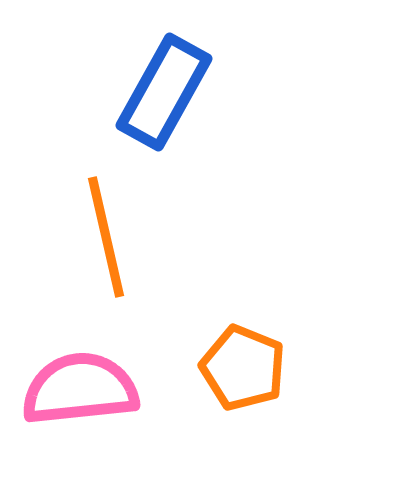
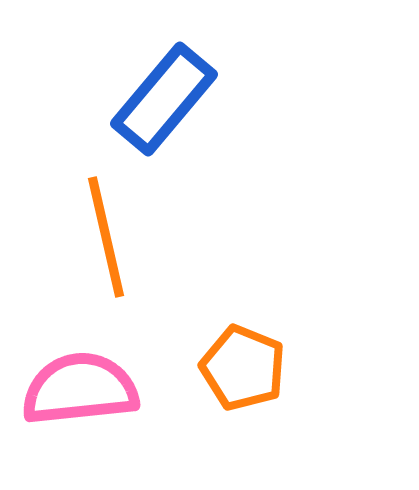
blue rectangle: moved 7 px down; rotated 11 degrees clockwise
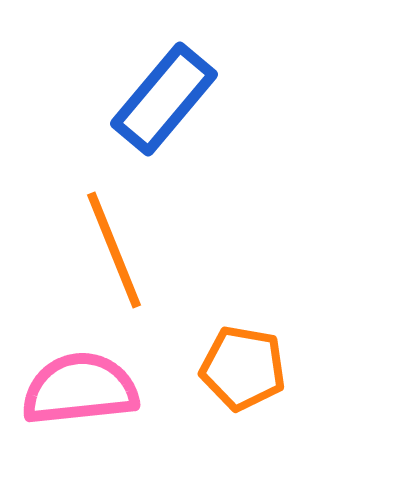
orange line: moved 8 px right, 13 px down; rotated 9 degrees counterclockwise
orange pentagon: rotated 12 degrees counterclockwise
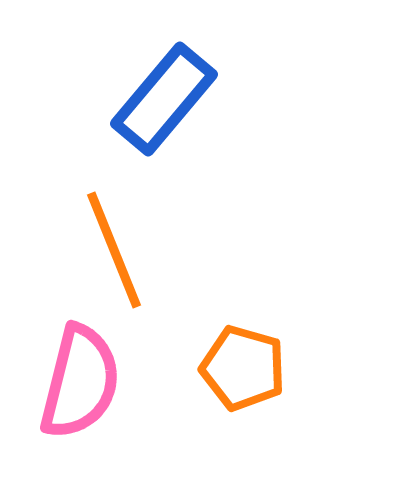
orange pentagon: rotated 6 degrees clockwise
pink semicircle: moved 7 px up; rotated 110 degrees clockwise
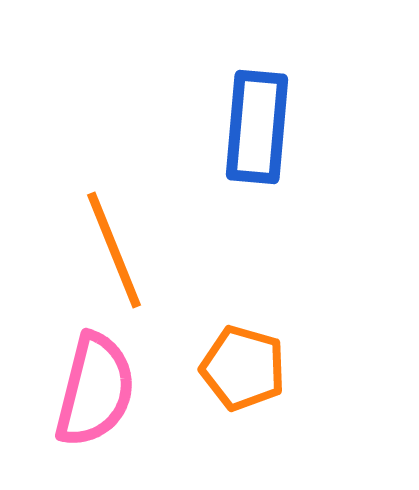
blue rectangle: moved 93 px right, 28 px down; rotated 35 degrees counterclockwise
pink semicircle: moved 15 px right, 8 px down
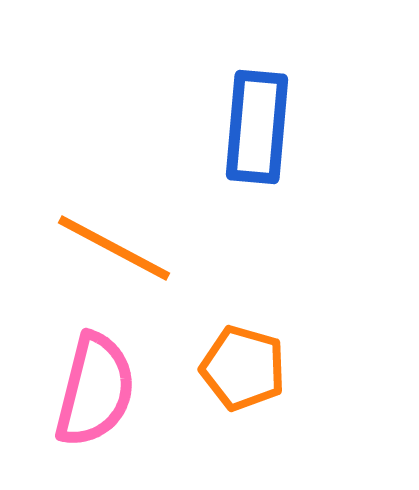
orange line: moved 2 px up; rotated 40 degrees counterclockwise
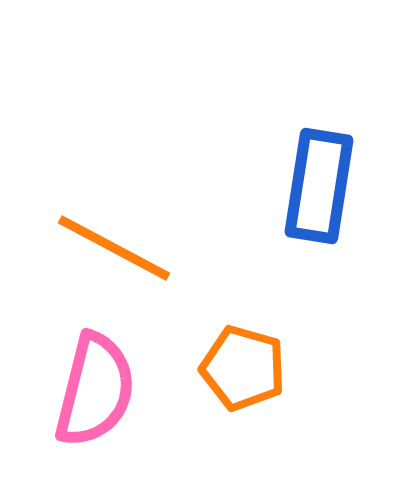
blue rectangle: moved 62 px right, 59 px down; rotated 4 degrees clockwise
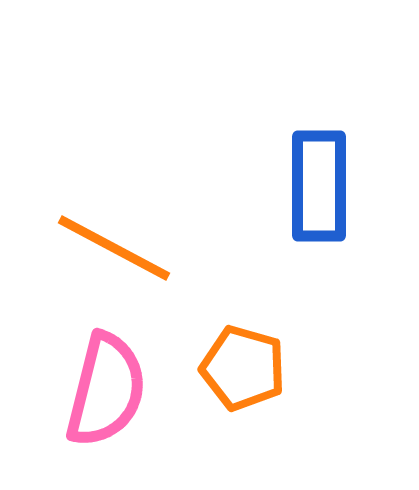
blue rectangle: rotated 9 degrees counterclockwise
pink semicircle: moved 11 px right
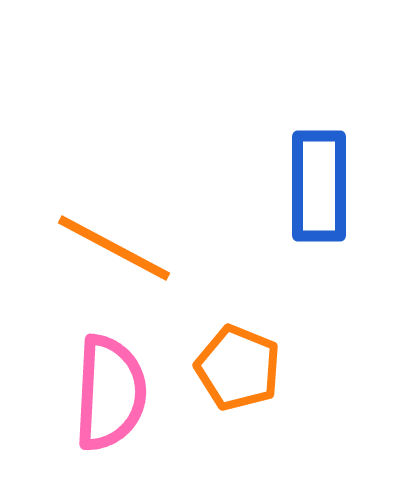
orange pentagon: moved 5 px left; rotated 6 degrees clockwise
pink semicircle: moved 4 px right, 3 px down; rotated 11 degrees counterclockwise
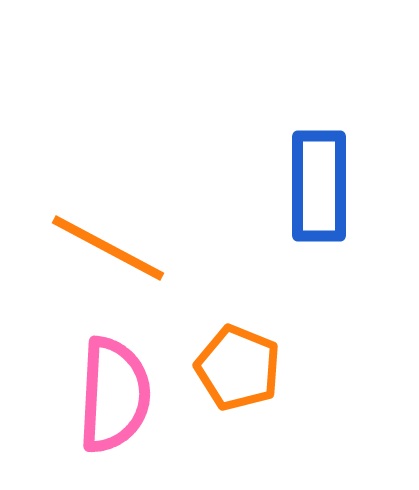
orange line: moved 6 px left
pink semicircle: moved 4 px right, 2 px down
